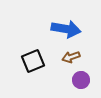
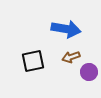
black square: rotated 10 degrees clockwise
purple circle: moved 8 px right, 8 px up
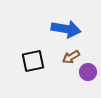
brown arrow: rotated 12 degrees counterclockwise
purple circle: moved 1 px left
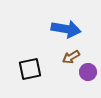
black square: moved 3 px left, 8 px down
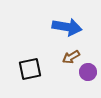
blue arrow: moved 1 px right, 2 px up
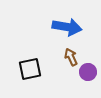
brown arrow: rotated 96 degrees clockwise
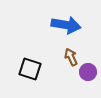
blue arrow: moved 1 px left, 2 px up
black square: rotated 30 degrees clockwise
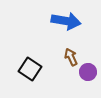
blue arrow: moved 4 px up
black square: rotated 15 degrees clockwise
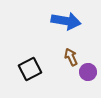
black square: rotated 30 degrees clockwise
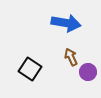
blue arrow: moved 2 px down
black square: rotated 30 degrees counterclockwise
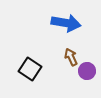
purple circle: moved 1 px left, 1 px up
